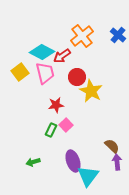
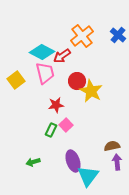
yellow square: moved 4 px left, 8 px down
red circle: moved 4 px down
brown semicircle: rotated 56 degrees counterclockwise
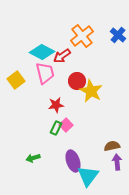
green rectangle: moved 5 px right, 2 px up
green arrow: moved 4 px up
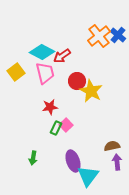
orange cross: moved 17 px right
yellow square: moved 8 px up
red star: moved 6 px left, 2 px down
green arrow: rotated 64 degrees counterclockwise
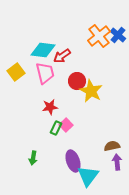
cyan diamond: moved 1 px right, 2 px up; rotated 20 degrees counterclockwise
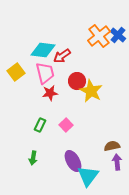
red star: moved 14 px up
green rectangle: moved 16 px left, 3 px up
purple ellipse: rotated 10 degrees counterclockwise
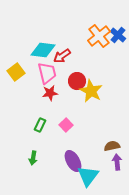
pink trapezoid: moved 2 px right
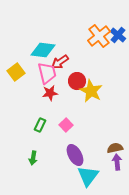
red arrow: moved 2 px left, 6 px down
brown semicircle: moved 3 px right, 2 px down
purple ellipse: moved 2 px right, 6 px up
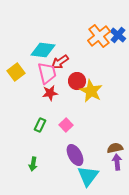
green arrow: moved 6 px down
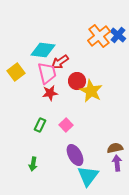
purple arrow: moved 1 px down
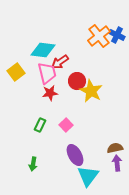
blue cross: moved 1 px left; rotated 14 degrees counterclockwise
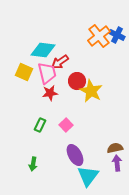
yellow square: moved 8 px right; rotated 30 degrees counterclockwise
